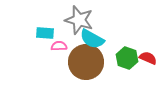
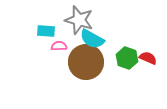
cyan rectangle: moved 1 px right, 2 px up
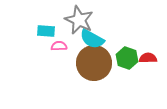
gray star: rotated 8 degrees clockwise
red semicircle: rotated 24 degrees counterclockwise
brown circle: moved 8 px right, 1 px down
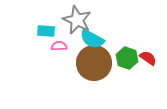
gray star: moved 2 px left
red semicircle: rotated 36 degrees clockwise
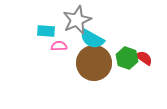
gray star: rotated 24 degrees clockwise
red semicircle: moved 4 px left
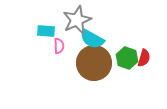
pink semicircle: rotated 91 degrees clockwise
red semicircle: rotated 72 degrees clockwise
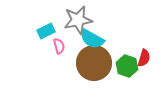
gray star: moved 1 px right; rotated 12 degrees clockwise
cyan rectangle: rotated 30 degrees counterclockwise
pink semicircle: rotated 14 degrees counterclockwise
green hexagon: moved 8 px down
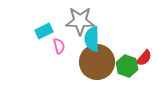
gray star: moved 2 px right, 1 px down; rotated 12 degrees clockwise
cyan rectangle: moved 2 px left
cyan semicircle: rotated 60 degrees clockwise
red semicircle: rotated 24 degrees clockwise
brown circle: moved 3 px right, 1 px up
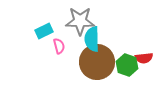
red semicircle: rotated 42 degrees clockwise
green hexagon: moved 1 px up
